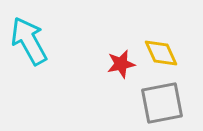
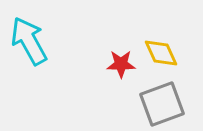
red star: rotated 12 degrees clockwise
gray square: moved 1 px down; rotated 9 degrees counterclockwise
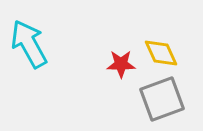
cyan arrow: moved 3 px down
gray square: moved 5 px up
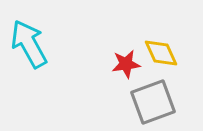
red star: moved 5 px right; rotated 8 degrees counterclockwise
gray square: moved 9 px left, 3 px down
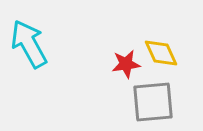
gray square: rotated 15 degrees clockwise
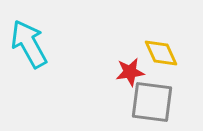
red star: moved 4 px right, 8 px down
gray square: moved 1 px left; rotated 12 degrees clockwise
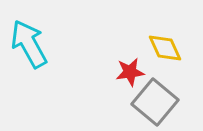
yellow diamond: moved 4 px right, 5 px up
gray square: moved 3 px right; rotated 33 degrees clockwise
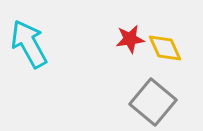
red star: moved 33 px up
gray square: moved 2 px left
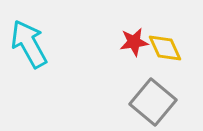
red star: moved 4 px right, 3 px down
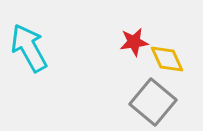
cyan arrow: moved 4 px down
yellow diamond: moved 2 px right, 11 px down
